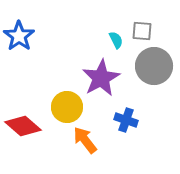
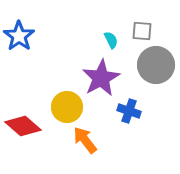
cyan semicircle: moved 5 px left
gray circle: moved 2 px right, 1 px up
blue cross: moved 3 px right, 9 px up
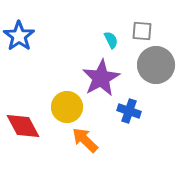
red diamond: rotated 21 degrees clockwise
orange arrow: rotated 8 degrees counterclockwise
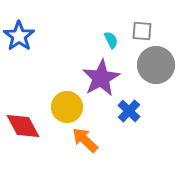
blue cross: rotated 25 degrees clockwise
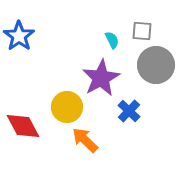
cyan semicircle: moved 1 px right
